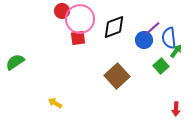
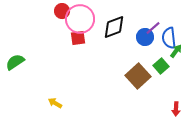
blue circle: moved 1 px right, 3 px up
brown square: moved 21 px right
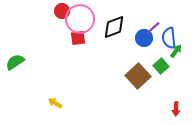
blue circle: moved 1 px left, 1 px down
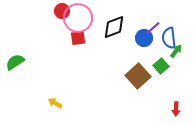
pink circle: moved 2 px left, 1 px up
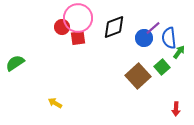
red circle: moved 16 px down
green arrow: moved 3 px right, 1 px down
green semicircle: moved 1 px down
green square: moved 1 px right, 1 px down
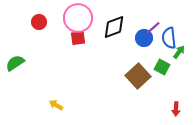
red circle: moved 23 px left, 5 px up
green square: rotated 21 degrees counterclockwise
yellow arrow: moved 1 px right, 2 px down
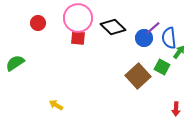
red circle: moved 1 px left, 1 px down
black diamond: moved 1 px left; rotated 65 degrees clockwise
red square: rotated 14 degrees clockwise
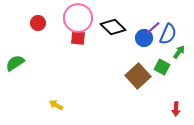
blue semicircle: moved 1 px left, 4 px up; rotated 150 degrees counterclockwise
